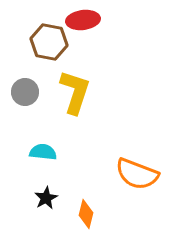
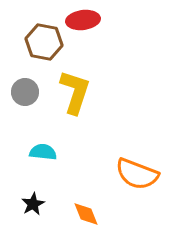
brown hexagon: moved 5 px left
black star: moved 13 px left, 6 px down
orange diamond: rotated 36 degrees counterclockwise
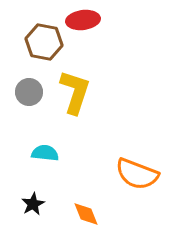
gray circle: moved 4 px right
cyan semicircle: moved 2 px right, 1 px down
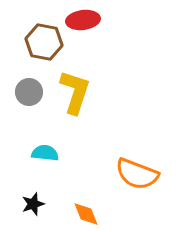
black star: rotated 10 degrees clockwise
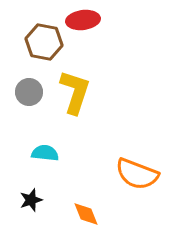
black star: moved 2 px left, 4 px up
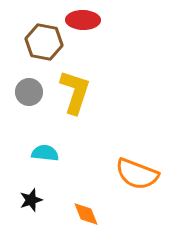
red ellipse: rotated 8 degrees clockwise
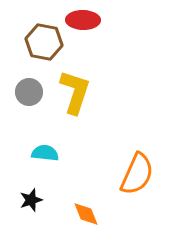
orange semicircle: rotated 87 degrees counterclockwise
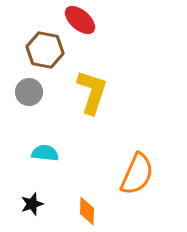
red ellipse: moved 3 px left; rotated 40 degrees clockwise
brown hexagon: moved 1 px right, 8 px down
yellow L-shape: moved 17 px right
black star: moved 1 px right, 4 px down
orange diamond: moved 1 px right, 3 px up; rotated 24 degrees clockwise
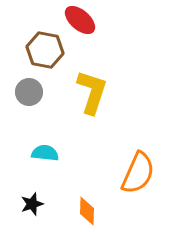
orange semicircle: moved 1 px right, 1 px up
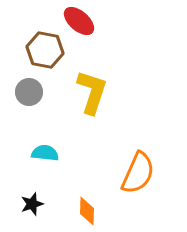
red ellipse: moved 1 px left, 1 px down
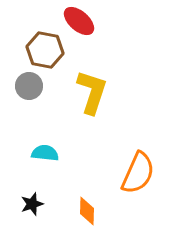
gray circle: moved 6 px up
